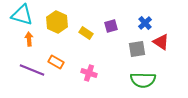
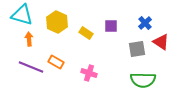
purple square: rotated 16 degrees clockwise
purple line: moved 1 px left, 3 px up
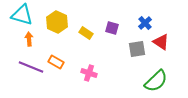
purple square: moved 1 px right, 2 px down; rotated 16 degrees clockwise
green semicircle: moved 13 px right, 1 px down; rotated 45 degrees counterclockwise
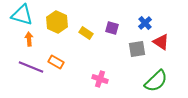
pink cross: moved 11 px right, 6 px down
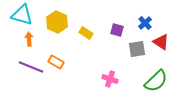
purple square: moved 5 px right, 2 px down
pink cross: moved 10 px right
